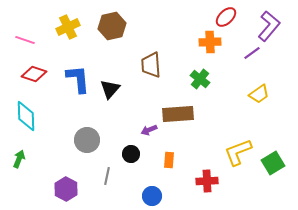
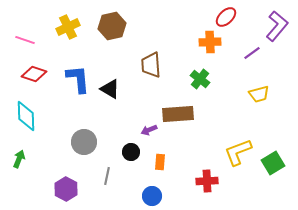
purple L-shape: moved 8 px right
black triangle: rotated 40 degrees counterclockwise
yellow trapezoid: rotated 20 degrees clockwise
gray circle: moved 3 px left, 2 px down
black circle: moved 2 px up
orange rectangle: moved 9 px left, 2 px down
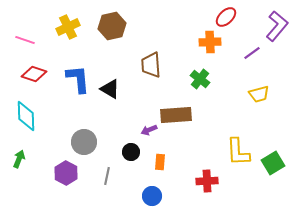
brown rectangle: moved 2 px left, 1 px down
yellow L-shape: rotated 72 degrees counterclockwise
purple hexagon: moved 16 px up
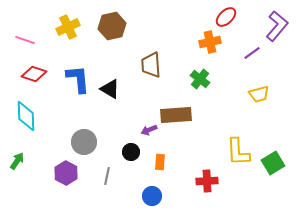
orange cross: rotated 10 degrees counterclockwise
green arrow: moved 2 px left, 2 px down; rotated 12 degrees clockwise
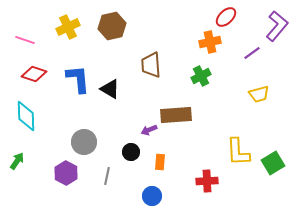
green cross: moved 1 px right, 3 px up; rotated 24 degrees clockwise
